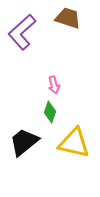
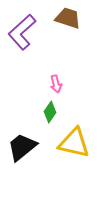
pink arrow: moved 2 px right, 1 px up
green diamond: rotated 15 degrees clockwise
black trapezoid: moved 2 px left, 5 px down
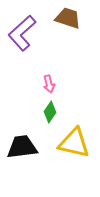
purple L-shape: moved 1 px down
pink arrow: moved 7 px left
black trapezoid: rotated 32 degrees clockwise
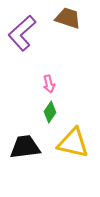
yellow triangle: moved 1 px left
black trapezoid: moved 3 px right
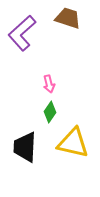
black trapezoid: rotated 80 degrees counterclockwise
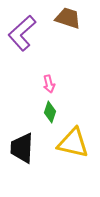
green diamond: rotated 15 degrees counterclockwise
black trapezoid: moved 3 px left, 1 px down
